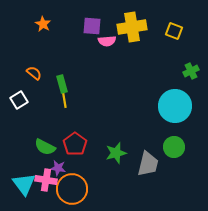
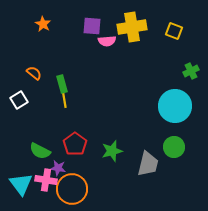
green semicircle: moved 5 px left, 4 px down
green star: moved 4 px left, 2 px up
cyan triangle: moved 3 px left
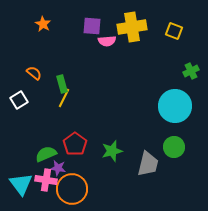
yellow line: rotated 36 degrees clockwise
green semicircle: moved 6 px right, 3 px down; rotated 130 degrees clockwise
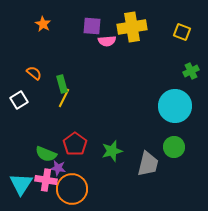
yellow square: moved 8 px right, 1 px down
green semicircle: rotated 135 degrees counterclockwise
cyan triangle: rotated 10 degrees clockwise
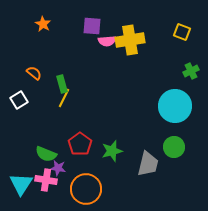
yellow cross: moved 2 px left, 13 px down
red pentagon: moved 5 px right
orange circle: moved 14 px right
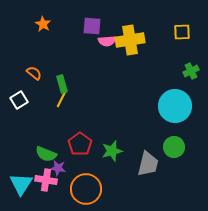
yellow square: rotated 24 degrees counterclockwise
yellow line: moved 2 px left
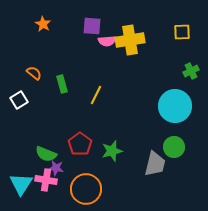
yellow line: moved 34 px right, 3 px up
gray trapezoid: moved 7 px right
purple star: moved 2 px left
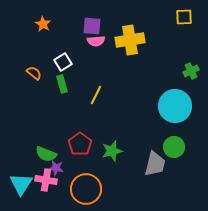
yellow square: moved 2 px right, 15 px up
pink semicircle: moved 11 px left
white square: moved 44 px right, 38 px up
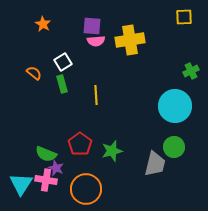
yellow line: rotated 30 degrees counterclockwise
purple star: rotated 14 degrees clockwise
